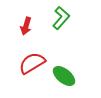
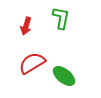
green L-shape: rotated 30 degrees counterclockwise
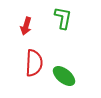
green L-shape: moved 2 px right
red semicircle: moved 2 px right; rotated 124 degrees clockwise
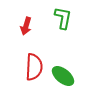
red semicircle: moved 4 px down
green ellipse: moved 1 px left
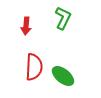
green L-shape: rotated 15 degrees clockwise
red arrow: rotated 12 degrees counterclockwise
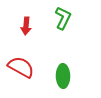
red semicircle: moved 13 px left; rotated 64 degrees counterclockwise
green ellipse: rotated 50 degrees clockwise
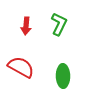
green L-shape: moved 4 px left, 6 px down
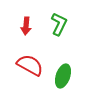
red semicircle: moved 9 px right, 2 px up
green ellipse: rotated 20 degrees clockwise
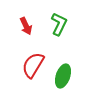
red arrow: rotated 30 degrees counterclockwise
red semicircle: moved 3 px right; rotated 88 degrees counterclockwise
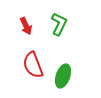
red semicircle: rotated 52 degrees counterclockwise
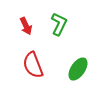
green ellipse: moved 15 px right, 7 px up; rotated 15 degrees clockwise
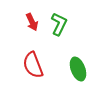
red arrow: moved 6 px right, 4 px up
green ellipse: rotated 55 degrees counterclockwise
